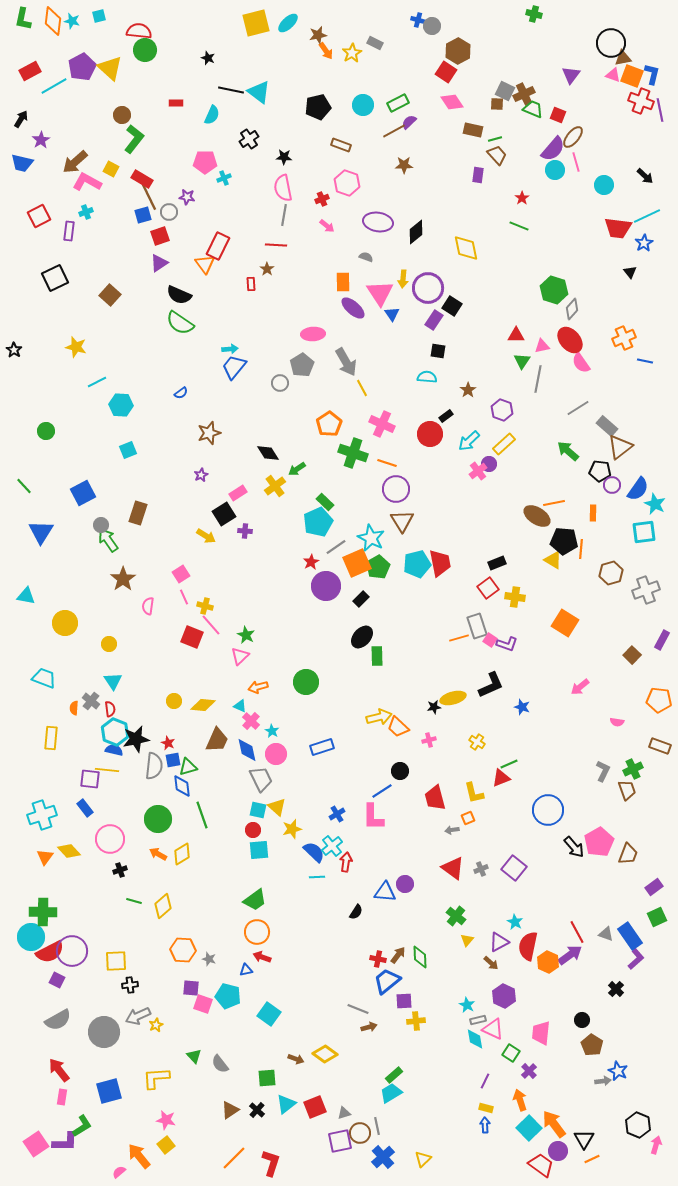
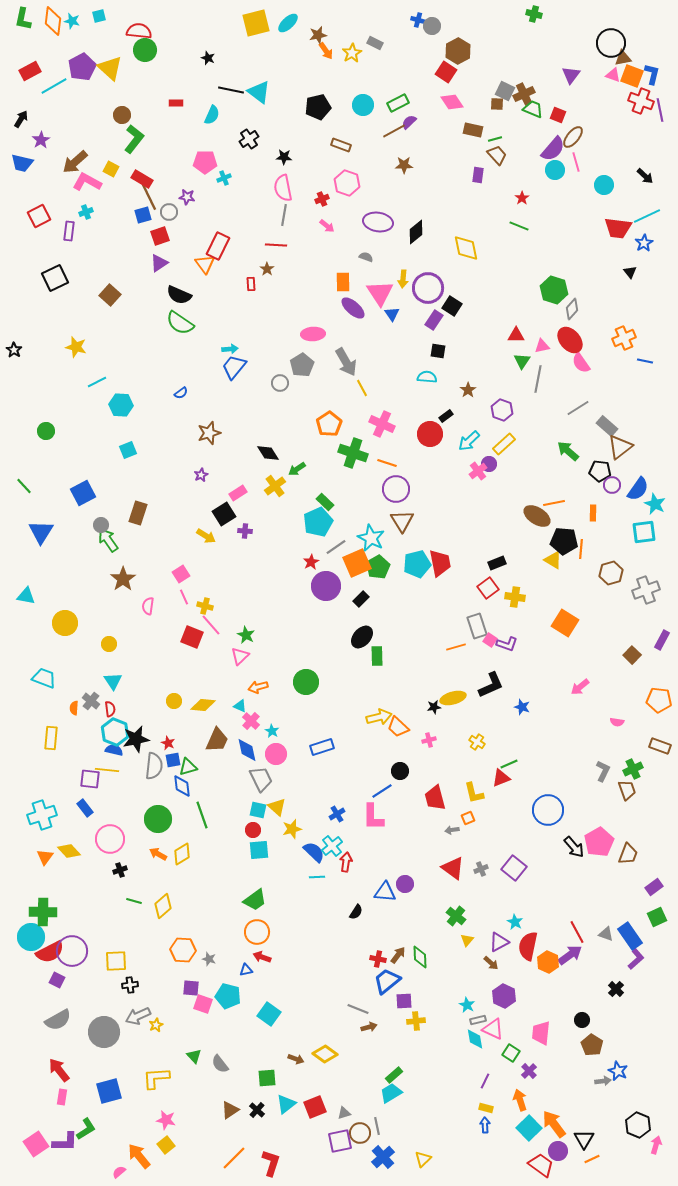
orange line at (459, 638): moved 3 px left, 9 px down
green L-shape at (82, 1126): moved 4 px right, 3 px down
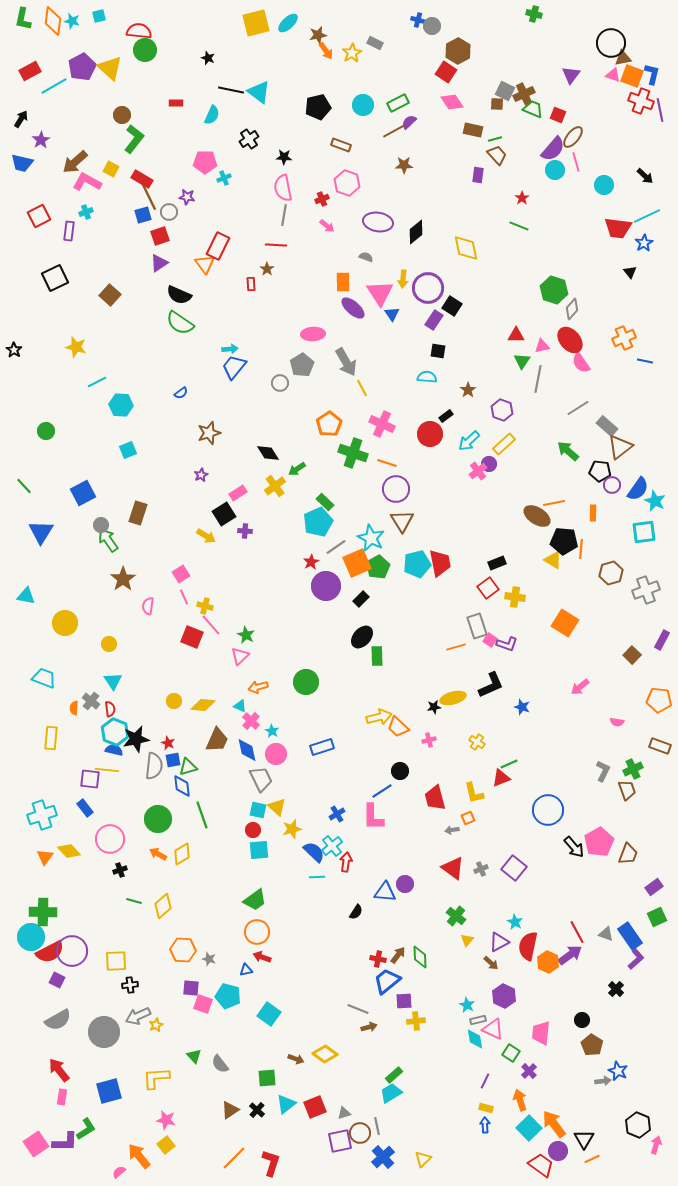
cyan star at (655, 504): moved 3 px up
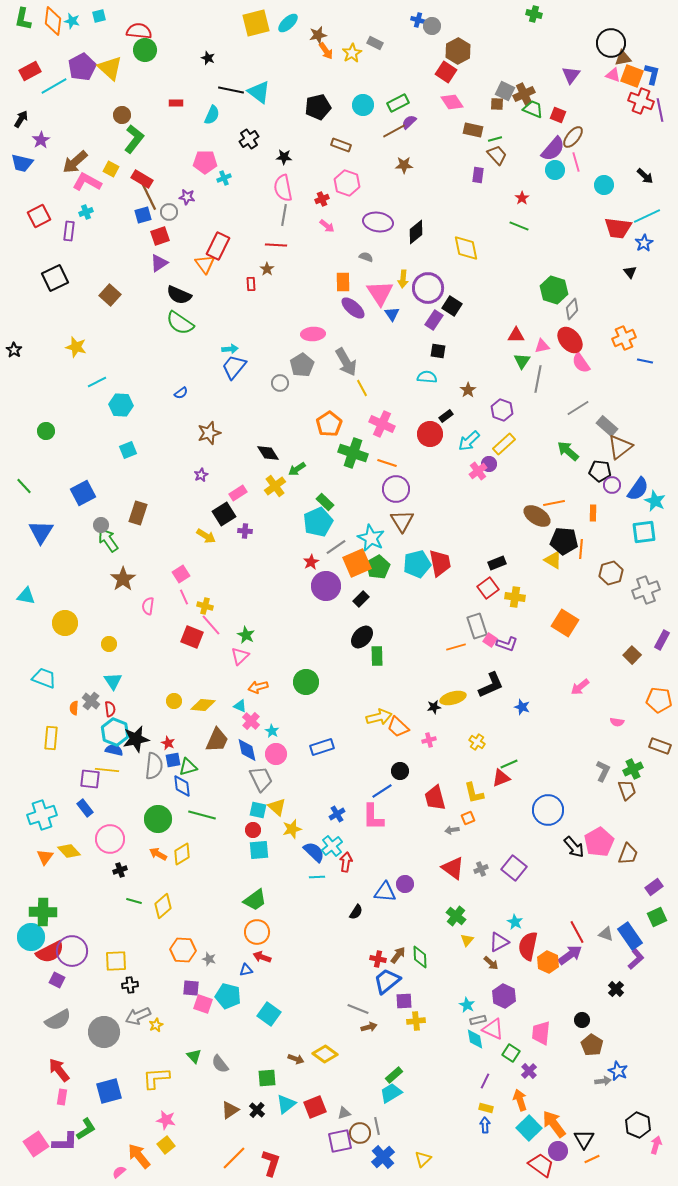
green line at (202, 815): rotated 56 degrees counterclockwise
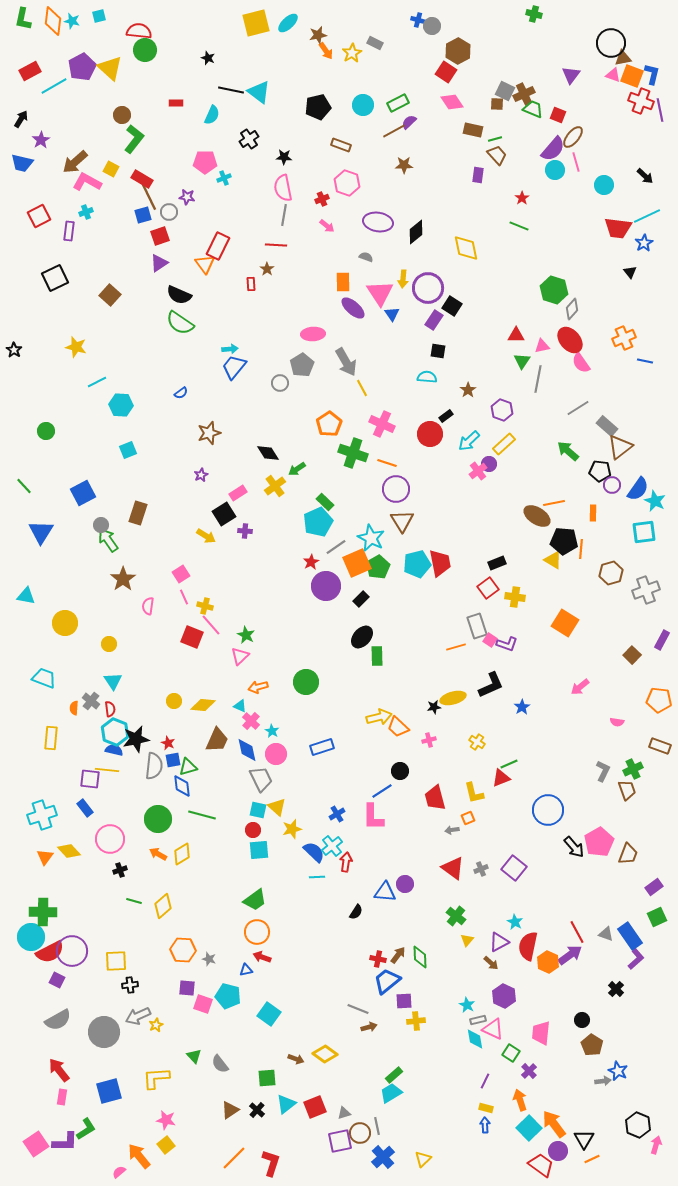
blue star at (522, 707): rotated 21 degrees clockwise
purple square at (191, 988): moved 4 px left
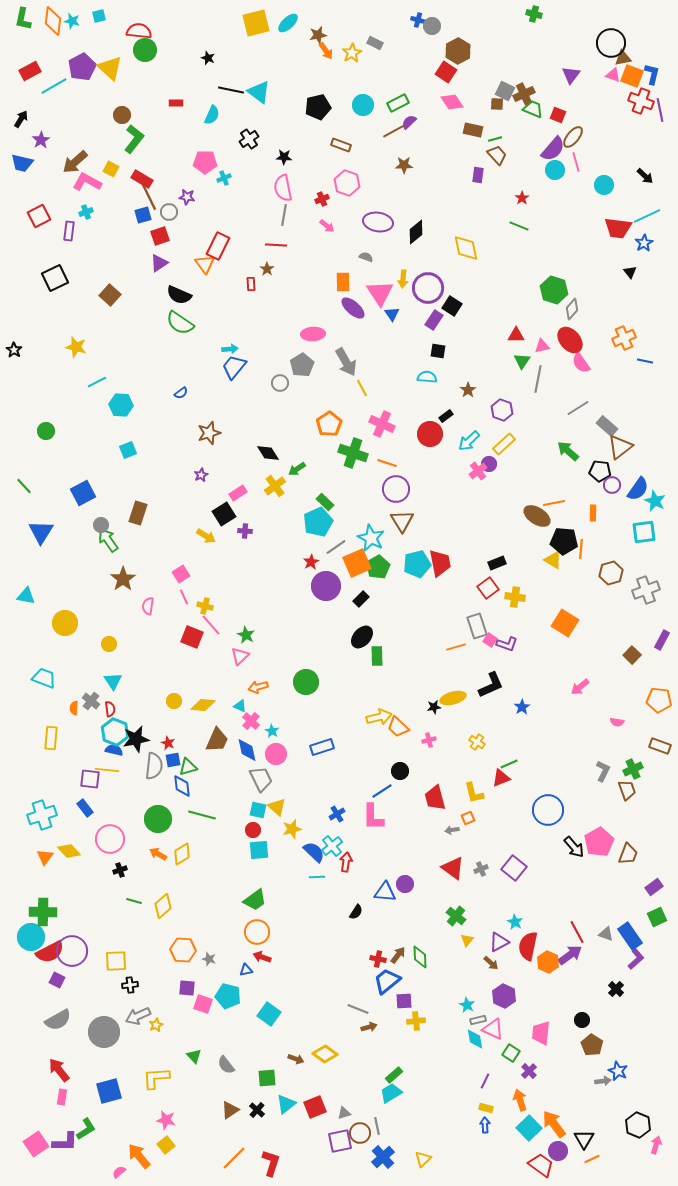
gray semicircle at (220, 1064): moved 6 px right, 1 px down
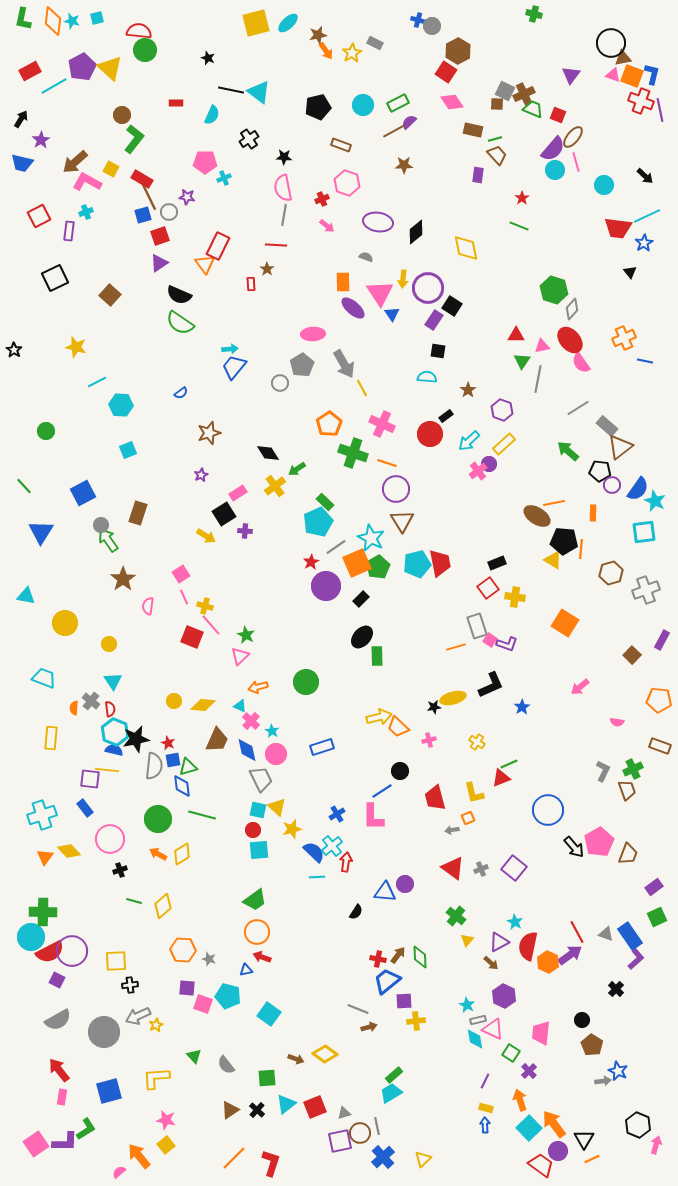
cyan square at (99, 16): moved 2 px left, 2 px down
gray arrow at (346, 362): moved 2 px left, 2 px down
